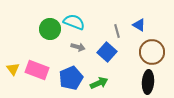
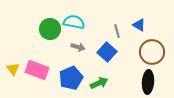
cyan semicircle: rotated 10 degrees counterclockwise
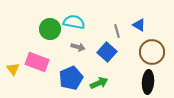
pink rectangle: moved 8 px up
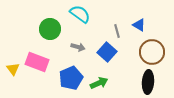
cyan semicircle: moved 6 px right, 8 px up; rotated 25 degrees clockwise
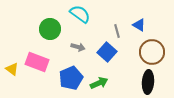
yellow triangle: moved 1 px left; rotated 16 degrees counterclockwise
